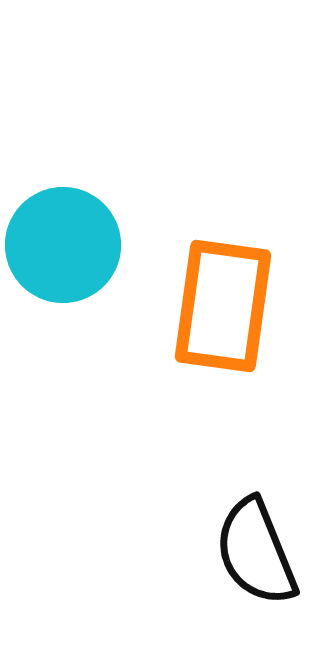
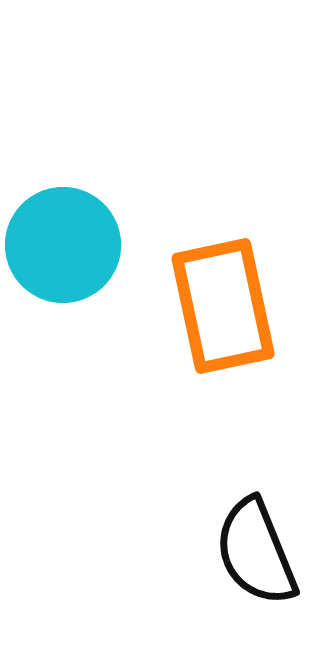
orange rectangle: rotated 20 degrees counterclockwise
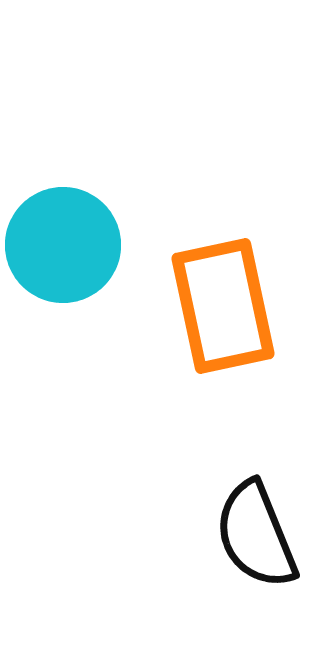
black semicircle: moved 17 px up
